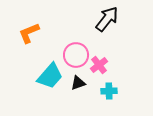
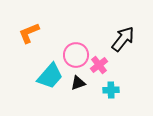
black arrow: moved 16 px right, 20 px down
cyan cross: moved 2 px right, 1 px up
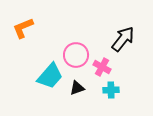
orange L-shape: moved 6 px left, 5 px up
pink cross: moved 3 px right, 2 px down; rotated 24 degrees counterclockwise
black triangle: moved 1 px left, 5 px down
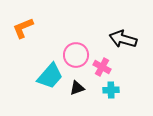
black arrow: rotated 112 degrees counterclockwise
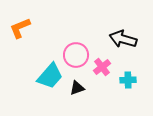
orange L-shape: moved 3 px left
pink cross: rotated 24 degrees clockwise
cyan cross: moved 17 px right, 10 px up
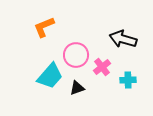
orange L-shape: moved 24 px right, 1 px up
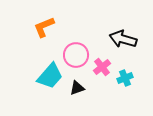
cyan cross: moved 3 px left, 2 px up; rotated 21 degrees counterclockwise
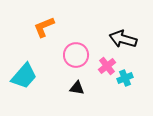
pink cross: moved 5 px right, 1 px up
cyan trapezoid: moved 26 px left
black triangle: rotated 28 degrees clockwise
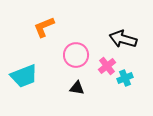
cyan trapezoid: rotated 28 degrees clockwise
